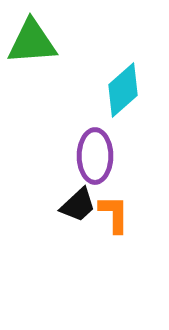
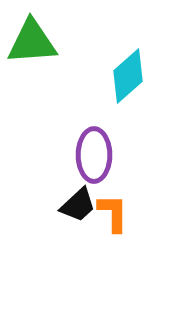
cyan diamond: moved 5 px right, 14 px up
purple ellipse: moved 1 px left, 1 px up
orange L-shape: moved 1 px left, 1 px up
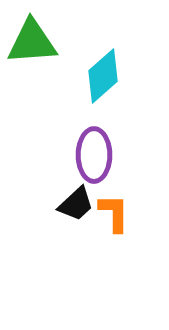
cyan diamond: moved 25 px left
black trapezoid: moved 2 px left, 1 px up
orange L-shape: moved 1 px right
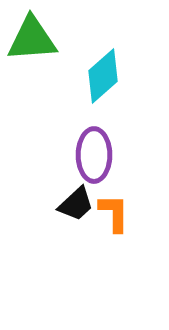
green triangle: moved 3 px up
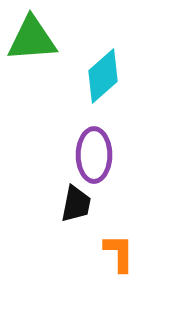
black trapezoid: rotated 36 degrees counterclockwise
orange L-shape: moved 5 px right, 40 px down
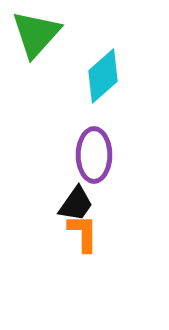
green triangle: moved 4 px right, 5 px up; rotated 44 degrees counterclockwise
black trapezoid: rotated 24 degrees clockwise
orange L-shape: moved 36 px left, 20 px up
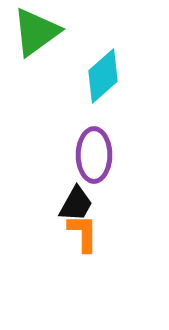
green triangle: moved 2 px up; rotated 12 degrees clockwise
black trapezoid: rotated 6 degrees counterclockwise
